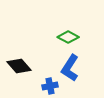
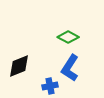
black diamond: rotated 70 degrees counterclockwise
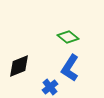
green diamond: rotated 10 degrees clockwise
blue cross: moved 1 px down; rotated 28 degrees counterclockwise
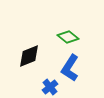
black diamond: moved 10 px right, 10 px up
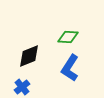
green diamond: rotated 35 degrees counterclockwise
blue cross: moved 28 px left
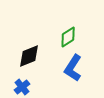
green diamond: rotated 35 degrees counterclockwise
blue L-shape: moved 3 px right
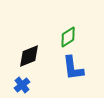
blue L-shape: rotated 40 degrees counterclockwise
blue cross: moved 2 px up
